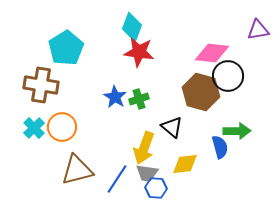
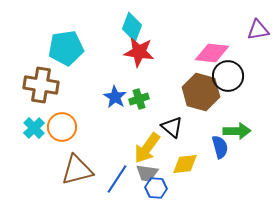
cyan pentagon: rotated 24 degrees clockwise
yellow arrow: moved 3 px right; rotated 16 degrees clockwise
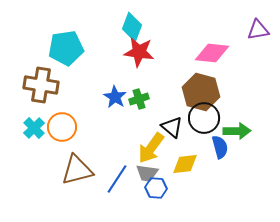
black circle: moved 24 px left, 42 px down
yellow arrow: moved 4 px right
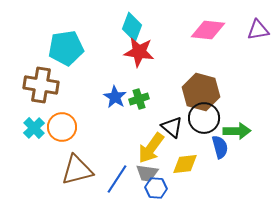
pink diamond: moved 4 px left, 23 px up
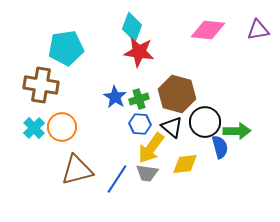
brown hexagon: moved 24 px left, 2 px down
black circle: moved 1 px right, 4 px down
blue hexagon: moved 16 px left, 64 px up
